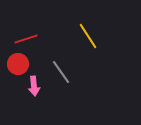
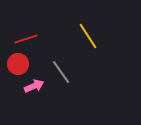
pink arrow: rotated 108 degrees counterclockwise
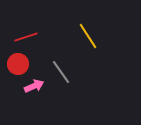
red line: moved 2 px up
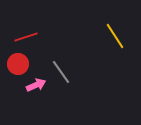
yellow line: moved 27 px right
pink arrow: moved 2 px right, 1 px up
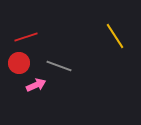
red circle: moved 1 px right, 1 px up
gray line: moved 2 px left, 6 px up; rotated 35 degrees counterclockwise
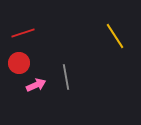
red line: moved 3 px left, 4 px up
gray line: moved 7 px right, 11 px down; rotated 60 degrees clockwise
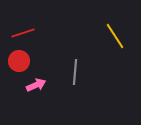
red circle: moved 2 px up
gray line: moved 9 px right, 5 px up; rotated 15 degrees clockwise
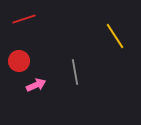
red line: moved 1 px right, 14 px up
gray line: rotated 15 degrees counterclockwise
